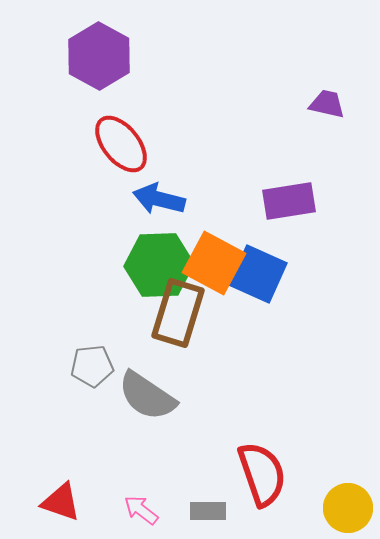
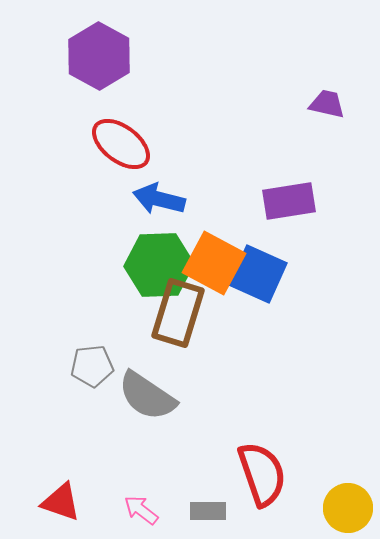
red ellipse: rotated 14 degrees counterclockwise
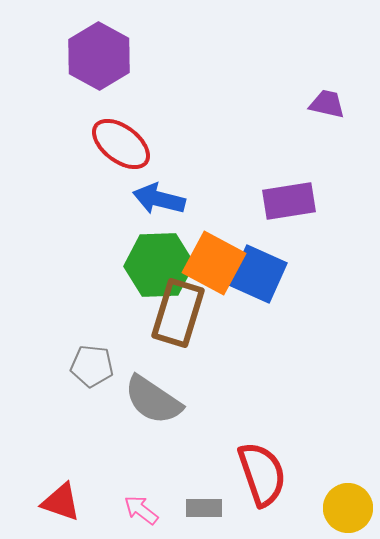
gray pentagon: rotated 12 degrees clockwise
gray semicircle: moved 6 px right, 4 px down
gray rectangle: moved 4 px left, 3 px up
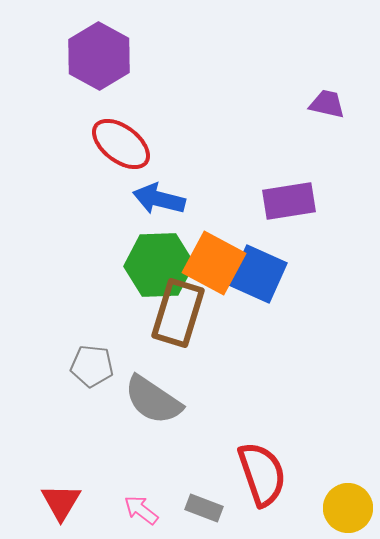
red triangle: rotated 42 degrees clockwise
gray rectangle: rotated 21 degrees clockwise
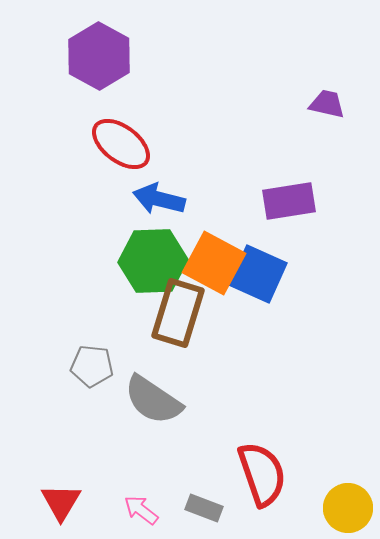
green hexagon: moved 6 px left, 4 px up
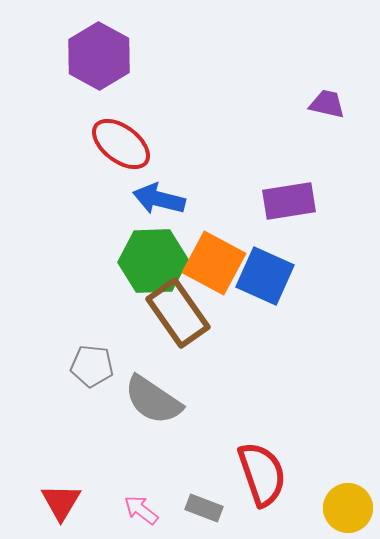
blue square: moved 7 px right, 2 px down
brown rectangle: rotated 52 degrees counterclockwise
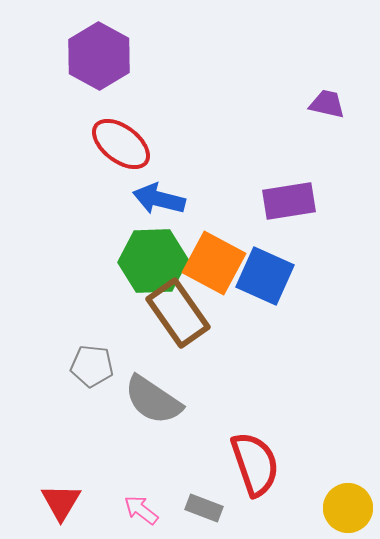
red semicircle: moved 7 px left, 10 px up
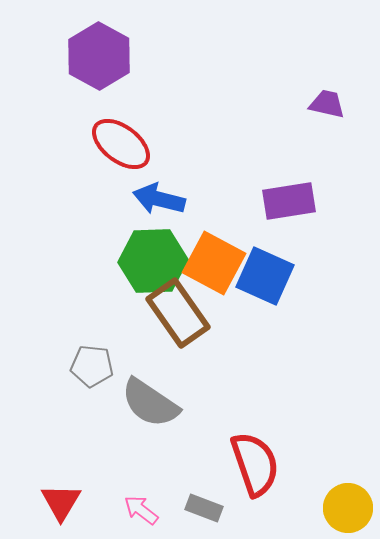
gray semicircle: moved 3 px left, 3 px down
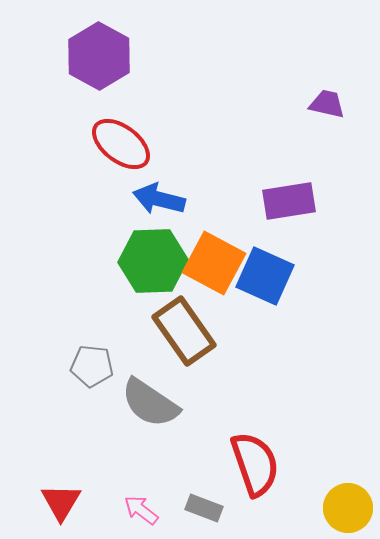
brown rectangle: moved 6 px right, 18 px down
